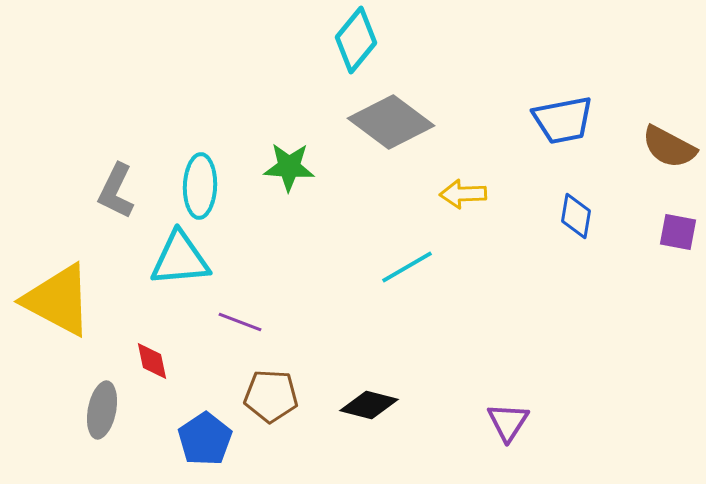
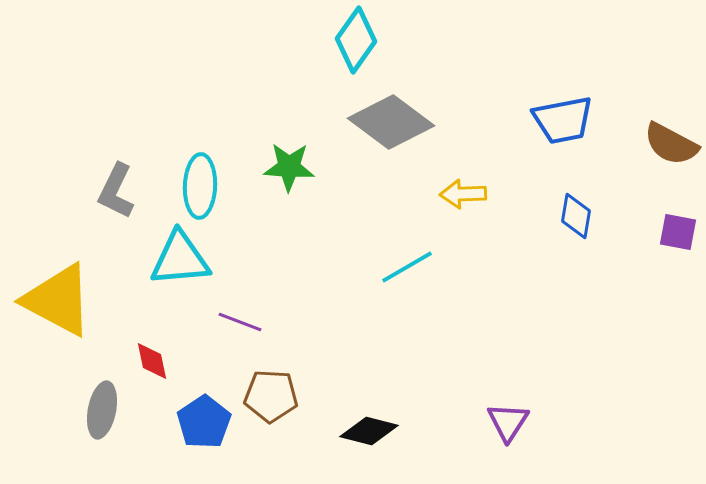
cyan diamond: rotated 4 degrees counterclockwise
brown semicircle: moved 2 px right, 3 px up
black diamond: moved 26 px down
blue pentagon: moved 1 px left, 17 px up
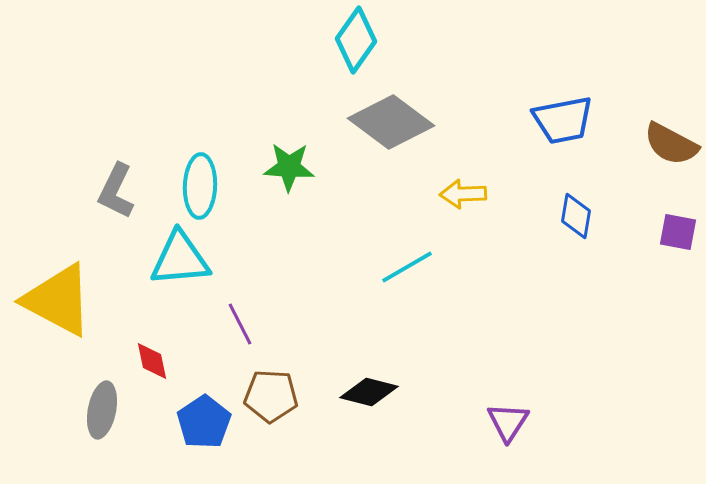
purple line: moved 2 px down; rotated 42 degrees clockwise
black diamond: moved 39 px up
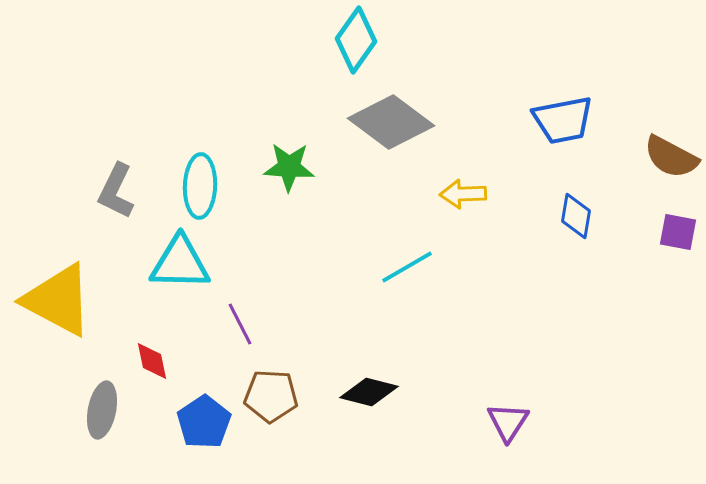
brown semicircle: moved 13 px down
cyan triangle: moved 4 px down; rotated 6 degrees clockwise
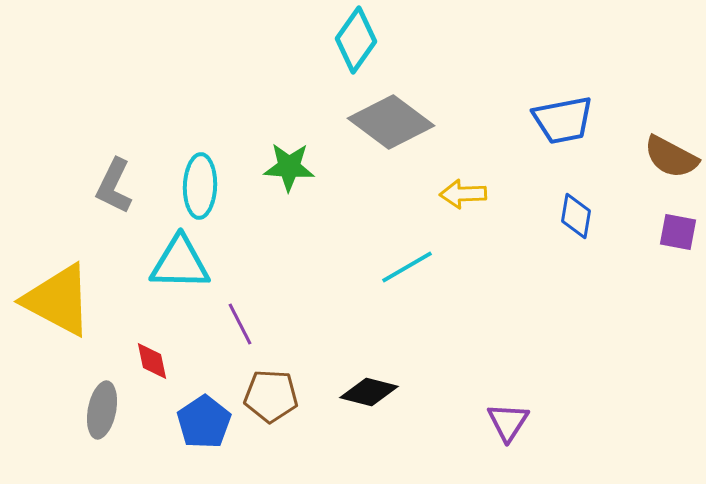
gray L-shape: moved 2 px left, 5 px up
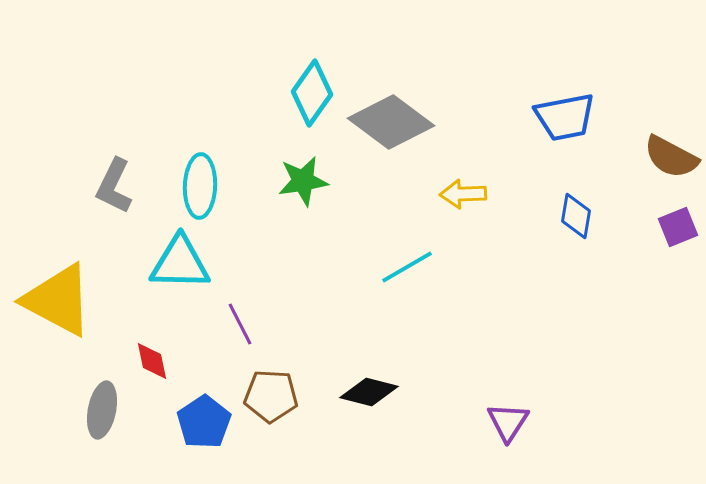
cyan diamond: moved 44 px left, 53 px down
blue trapezoid: moved 2 px right, 3 px up
green star: moved 14 px right, 14 px down; rotated 12 degrees counterclockwise
purple square: moved 5 px up; rotated 33 degrees counterclockwise
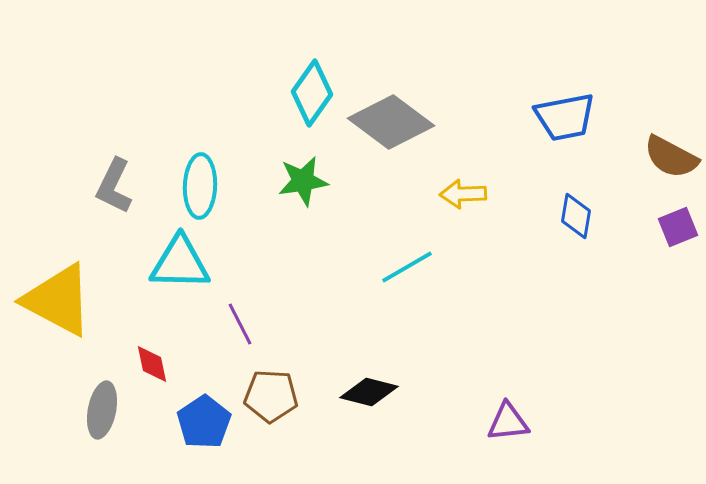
red diamond: moved 3 px down
purple triangle: rotated 51 degrees clockwise
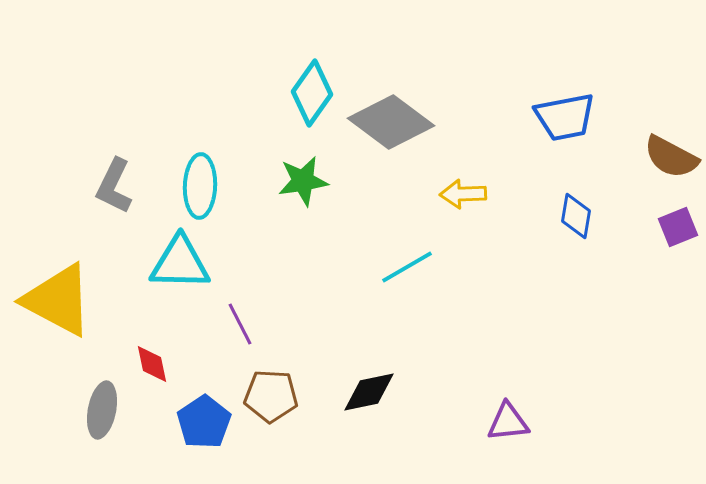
black diamond: rotated 26 degrees counterclockwise
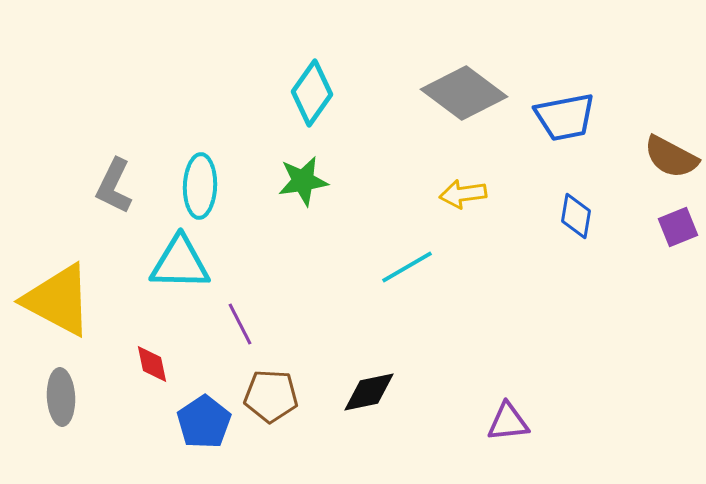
gray diamond: moved 73 px right, 29 px up
yellow arrow: rotated 6 degrees counterclockwise
gray ellipse: moved 41 px left, 13 px up; rotated 14 degrees counterclockwise
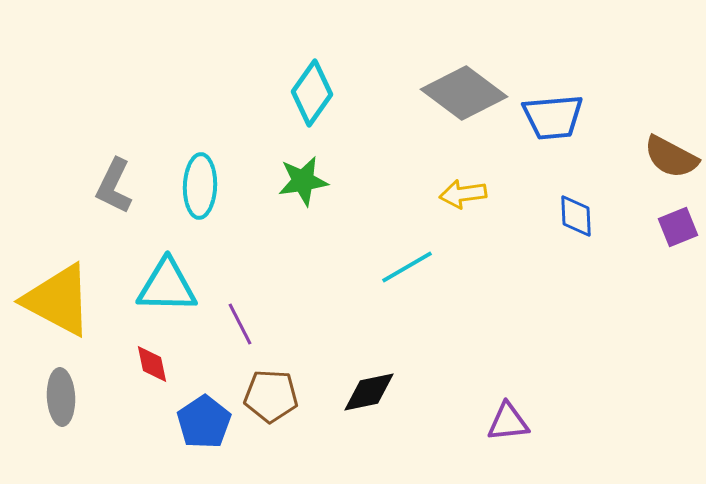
blue trapezoid: moved 12 px left; rotated 6 degrees clockwise
blue diamond: rotated 12 degrees counterclockwise
cyan triangle: moved 13 px left, 23 px down
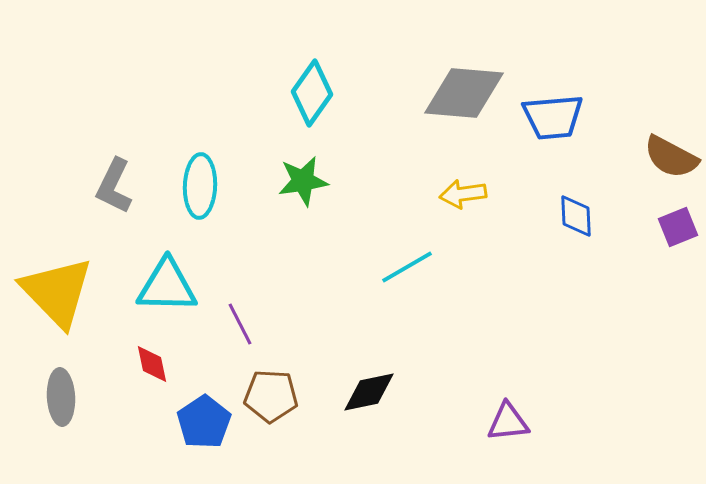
gray diamond: rotated 32 degrees counterclockwise
yellow triangle: moved 1 px left, 8 px up; rotated 18 degrees clockwise
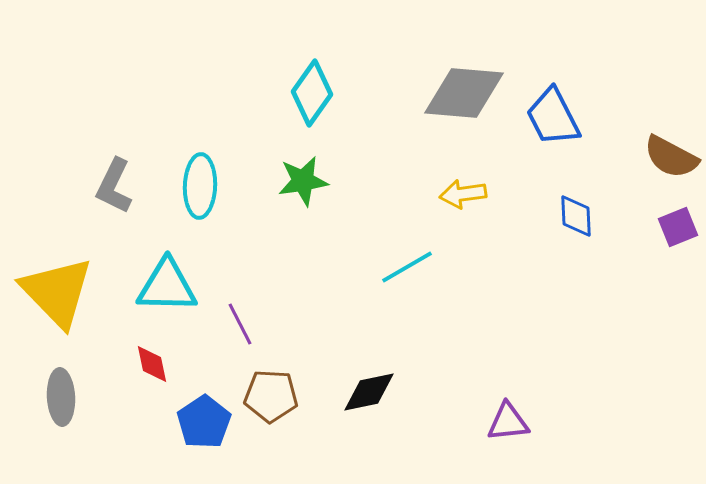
blue trapezoid: rotated 68 degrees clockwise
